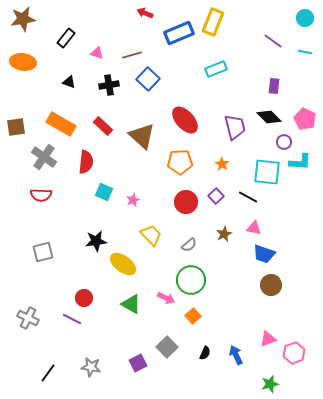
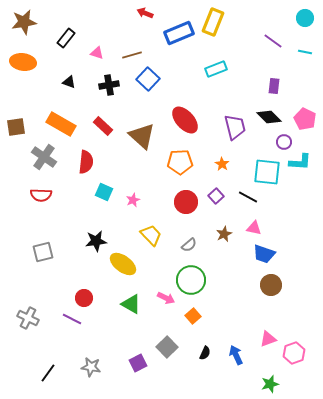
brown star at (23, 19): moved 1 px right, 3 px down
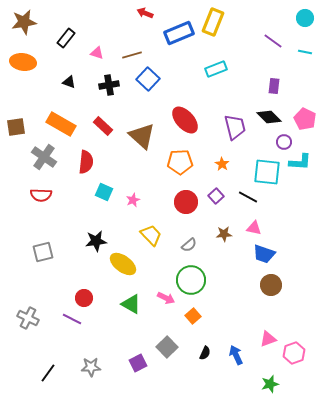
brown star at (224, 234): rotated 21 degrees clockwise
gray star at (91, 367): rotated 12 degrees counterclockwise
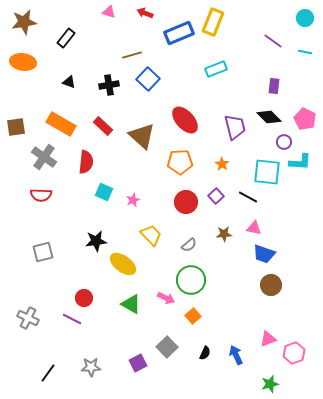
pink triangle at (97, 53): moved 12 px right, 41 px up
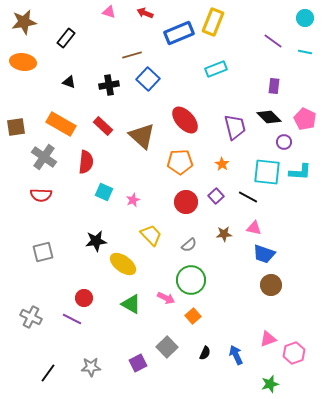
cyan L-shape at (300, 162): moved 10 px down
gray cross at (28, 318): moved 3 px right, 1 px up
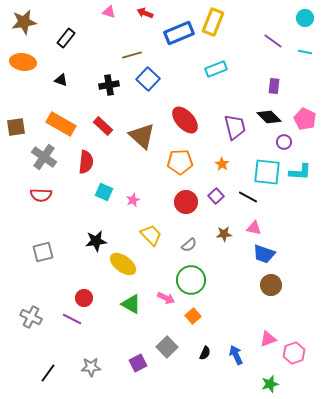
black triangle at (69, 82): moved 8 px left, 2 px up
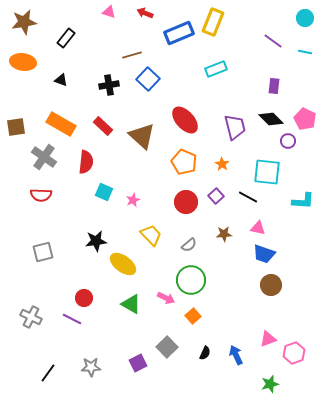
black diamond at (269, 117): moved 2 px right, 2 px down
purple circle at (284, 142): moved 4 px right, 1 px up
orange pentagon at (180, 162): moved 4 px right; rotated 25 degrees clockwise
cyan L-shape at (300, 172): moved 3 px right, 29 px down
pink triangle at (254, 228): moved 4 px right
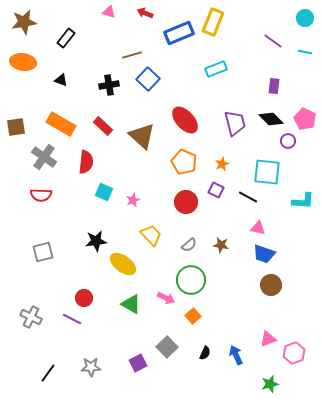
purple trapezoid at (235, 127): moved 4 px up
orange star at (222, 164): rotated 16 degrees clockwise
purple square at (216, 196): moved 6 px up; rotated 21 degrees counterclockwise
brown star at (224, 234): moved 3 px left, 11 px down; rotated 14 degrees clockwise
